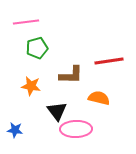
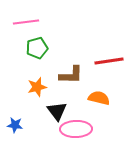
orange star: moved 6 px right, 1 px down; rotated 24 degrees counterclockwise
blue star: moved 5 px up
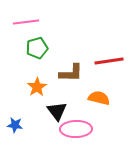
brown L-shape: moved 2 px up
orange star: rotated 18 degrees counterclockwise
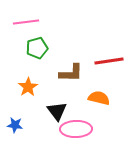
orange star: moved 9 px left
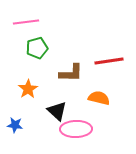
orange star: moved 2 px down
black triangle: rotated 10 degrees counterclockwise
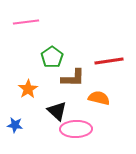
green pentagon: moved 15 px right, 9 px down; rotated 20 degrees counterclockwise
brown L-shape: moved 2 px right, 5 px down
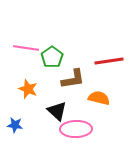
pink line: moved 26 px down; rotated 15 degrees clockwise
brown L-shape: moved 1 px down; rotated 10 degrees counterclockwise
orange star: rotated 18 degrees counterclockwise
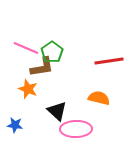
pink line: rotated 15 degrees clockwise
green pentagon: moved 5 px up
brown L-shape: moved 31 px left, 12 px up
